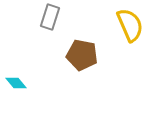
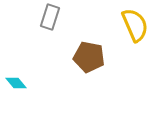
yellow semicircle: moved 5 px right
brown pentagon: moved 7 px right, 2 px down
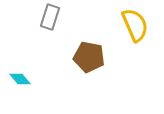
cyan diamond: moved 4 px right, 4 px up
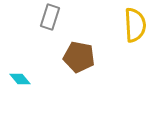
yellow semicircle: rotated 20 degrees clockwise
brown pentagon: moved 10 px left
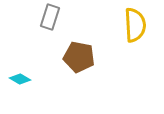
cyan diamond: rotated 20 degrees counterclockwise
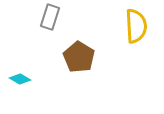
yellow semicircle: moved 1 px right, 1 px down
brown pentagon: rotated 20 degrees clockwise
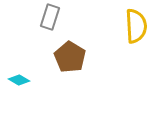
brown pentagon: moved 9 px left
cyan diamond: moved 1 px left, 1 px down
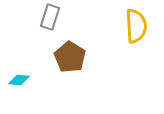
cyan diamond: rotated 25 degrees counterclockwise
